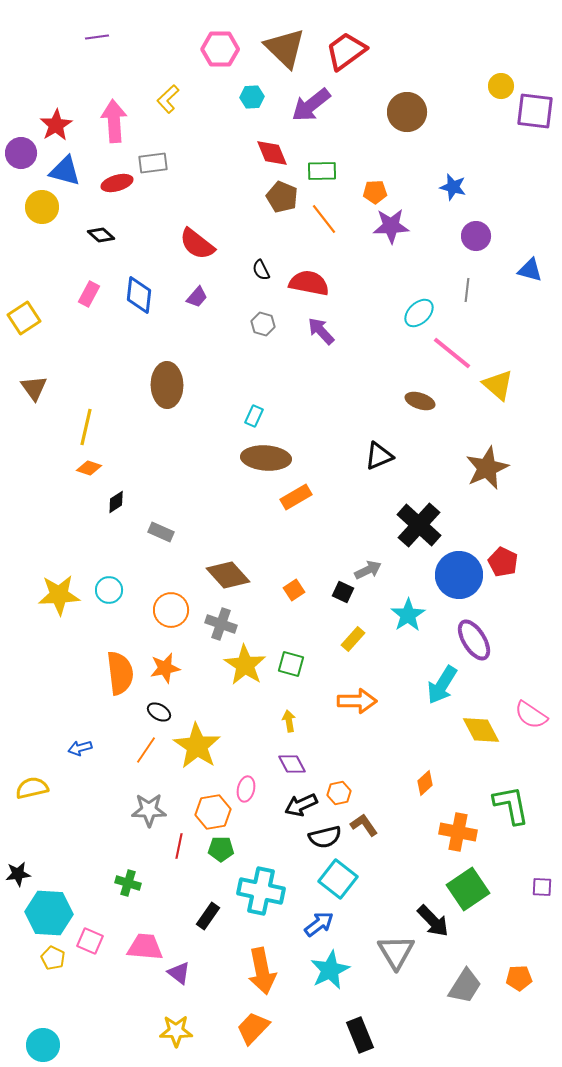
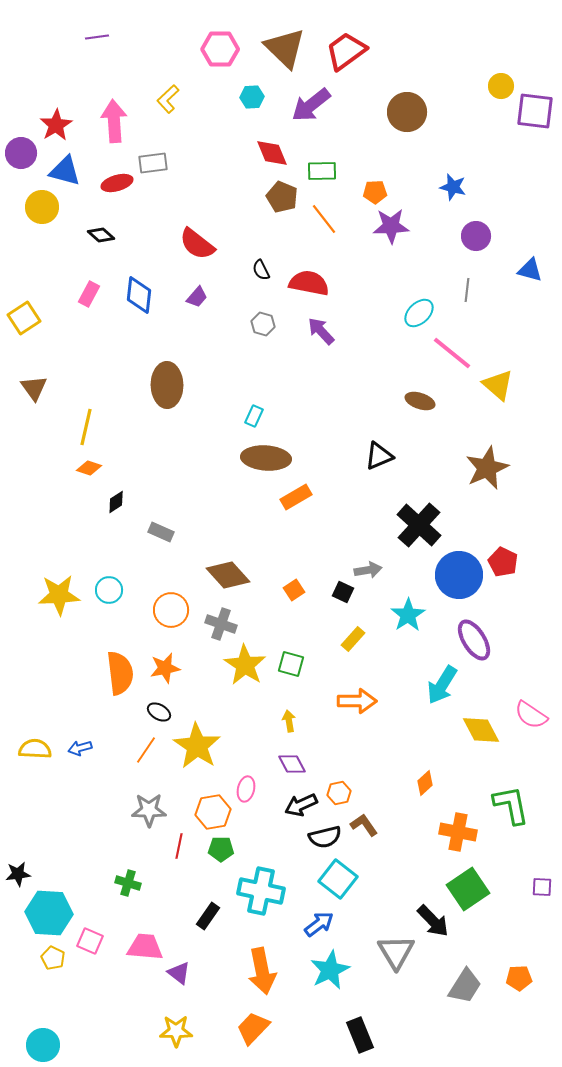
gray arrow at (368, 570): rotated 16 degrees clockwise
yellow semicircle at (32, 788): moved 3 px right, 39 px up; rotated 16 degrees clockwise
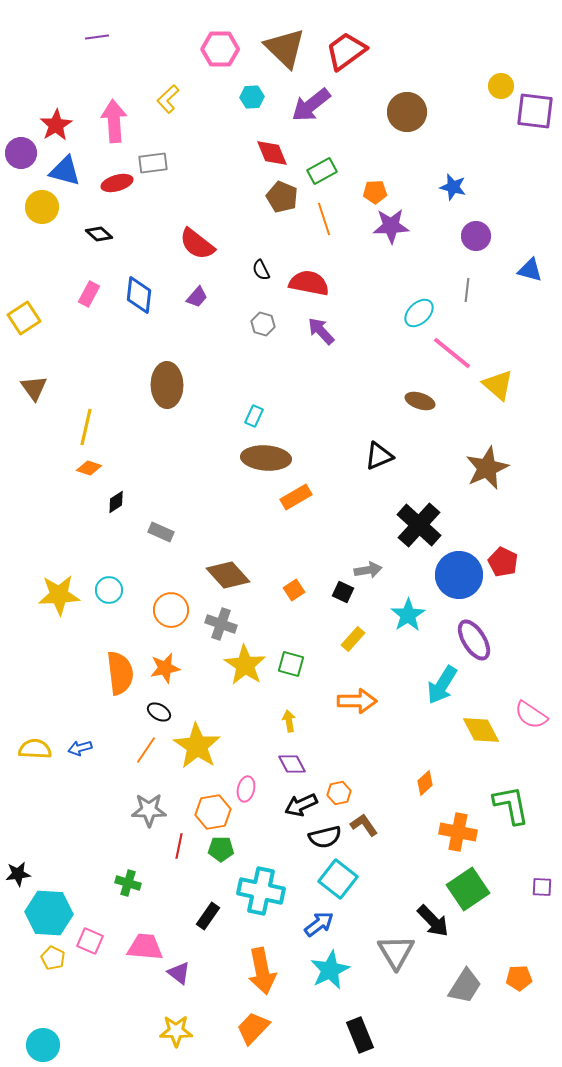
green rectangle at (322, 171): rotated 28 degrees counterclockwise
orange line at (324, 219): rotated 20 degrees clockwise
black diamond at (101, 235): moved 2 px left, 1 px up
